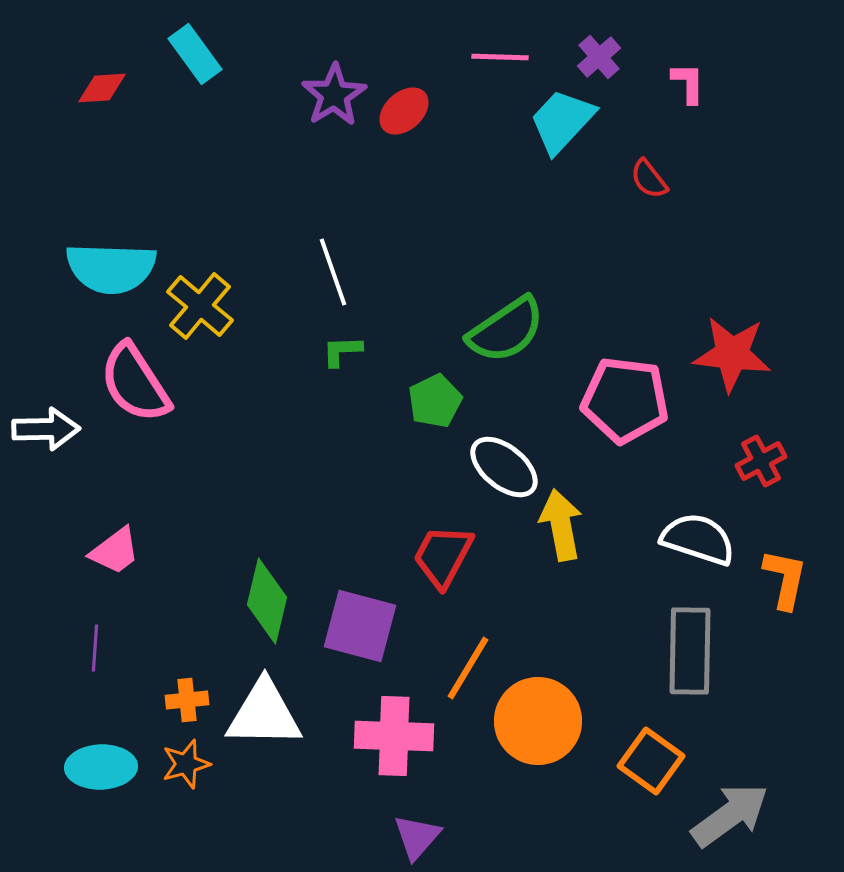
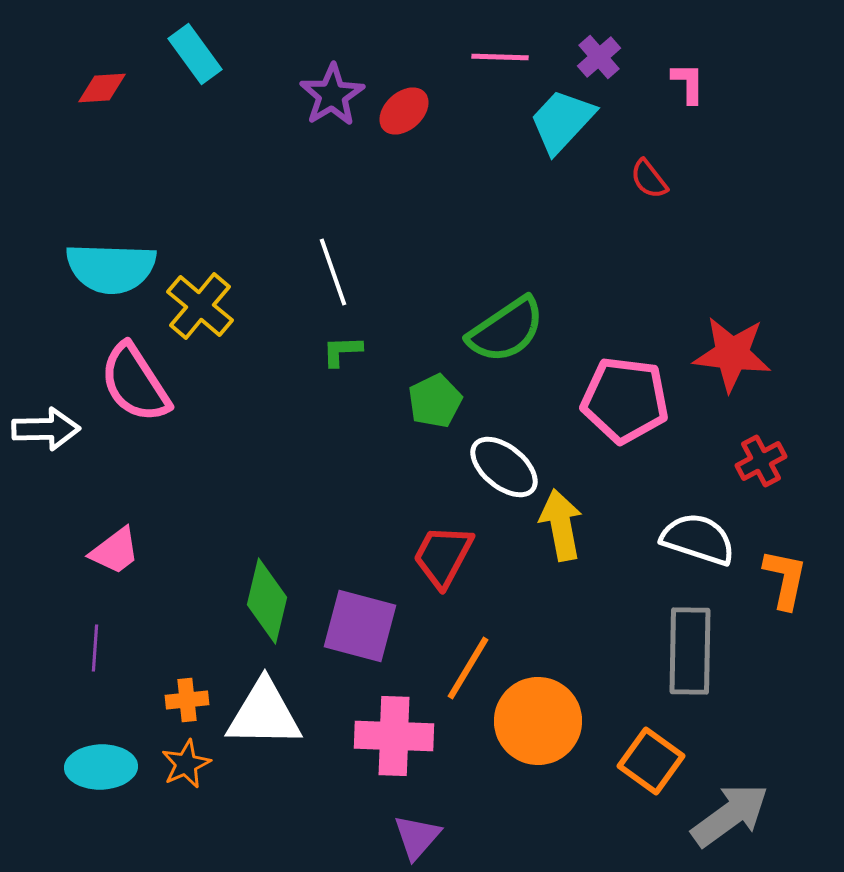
purple star: moved 2 px left
orange star: rotated 9 degrees counterclockwise
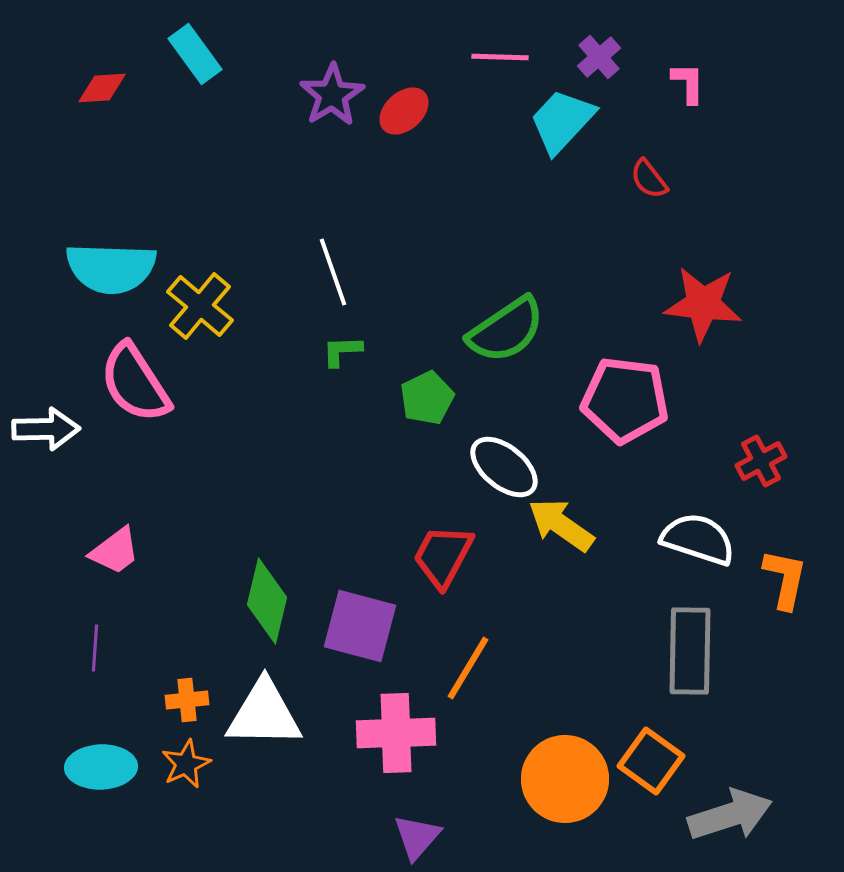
red star: moved 29 px left, 50 px up
green pentagon: moved 8 px left, 3 px up
yellow arrow: rotated 44 degrees counterclockwise
orange circle: moved 27 px right, 58 px down
pink cross: moved 2 px right, 3 px up; rotated 4 degrees counterclockwise
gray arrow: rotated 18 degrees clockwise
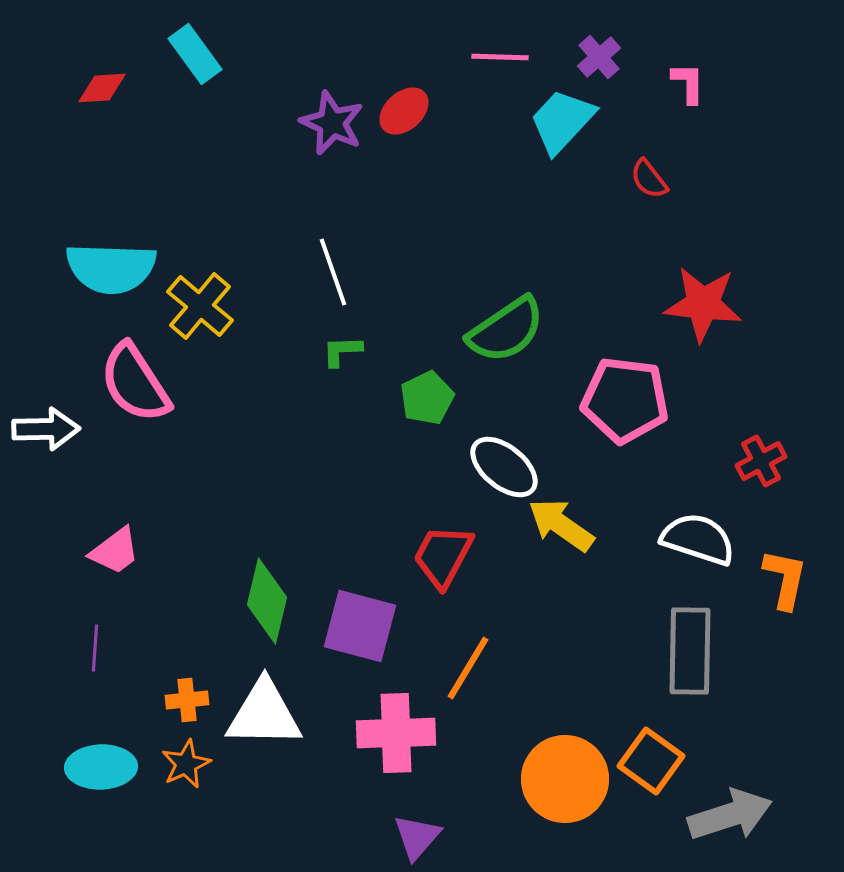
purple star: moved 28 px down; rotated 16 degrees counterclockwise
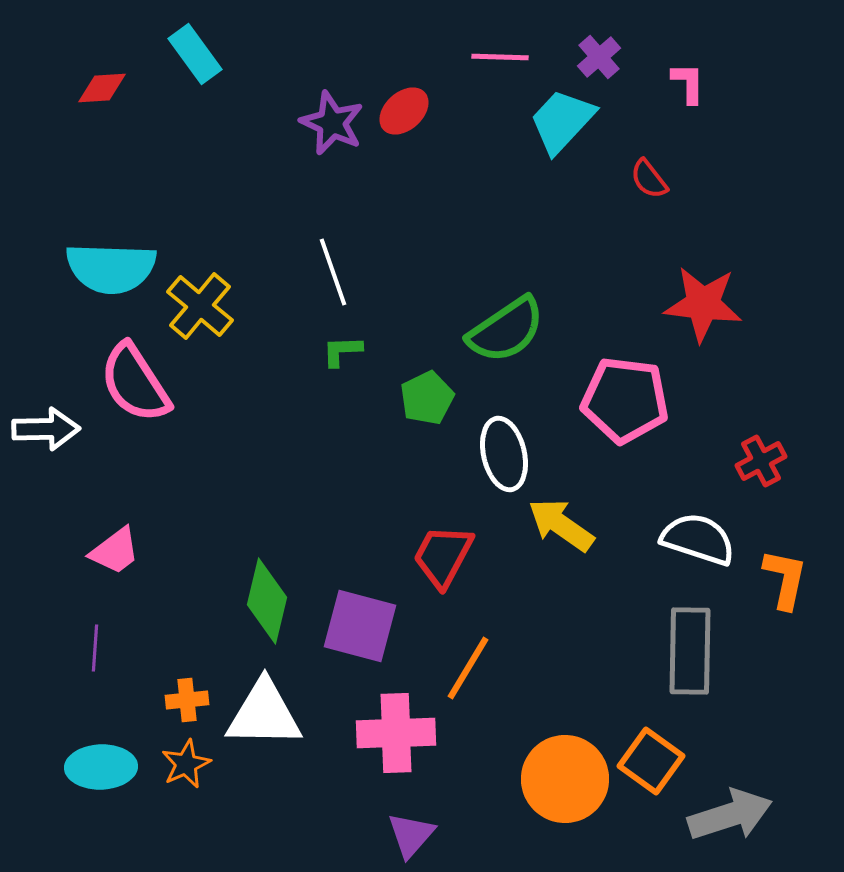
white ellipse: moved 13 px up; rotated 38 degrees clockwise
purple triangle: moved 6 px left, 2 px up
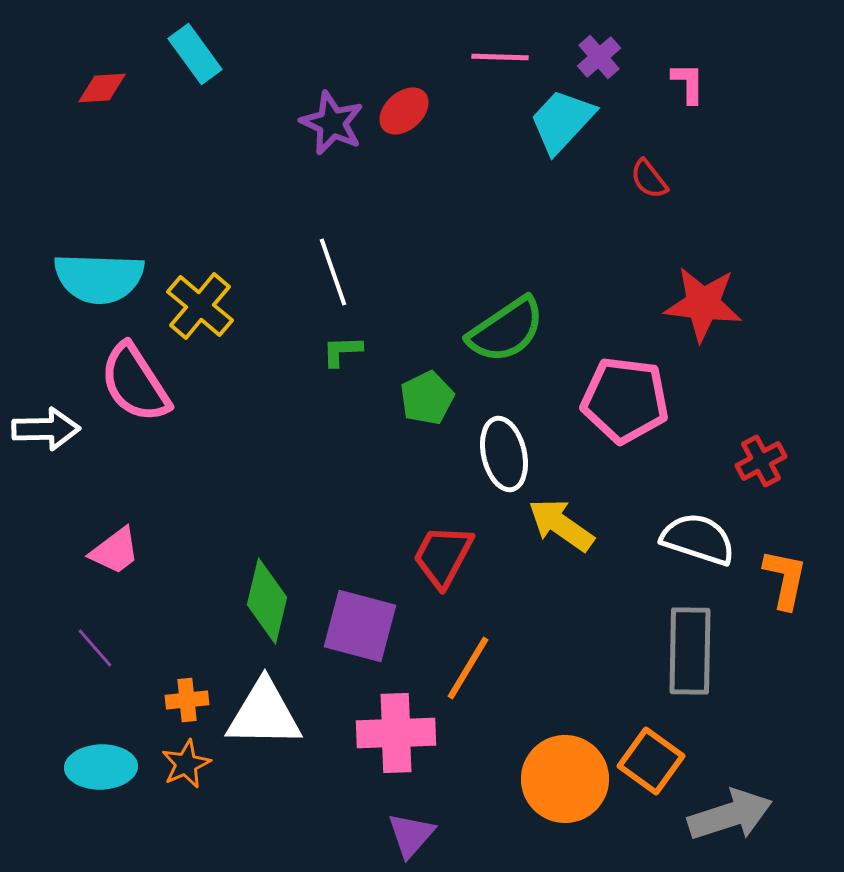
cyan semicircle: moved 12 px left, 10 px down
purple line: rotated 45 degrees counterclockwise
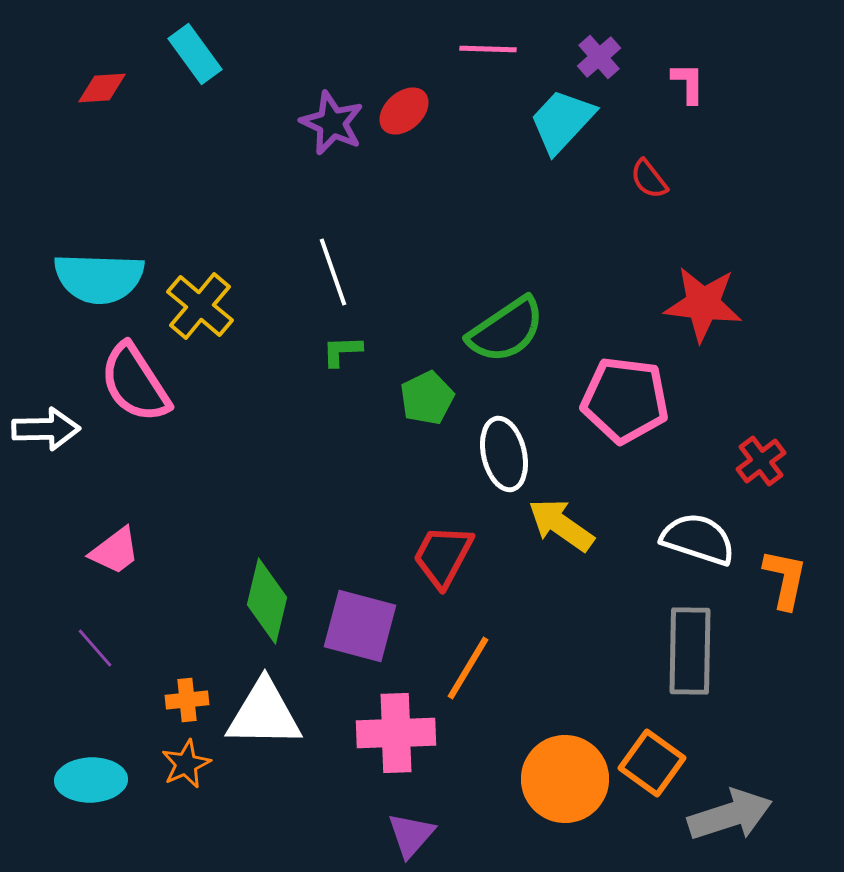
pink line: moved 12 px left, 8 px up
red cross: rotated 9 degrees counterclockwise
orange square: moved 1 px right, 2 px down
cyan ellipse: moved 10 px left, 13 px down
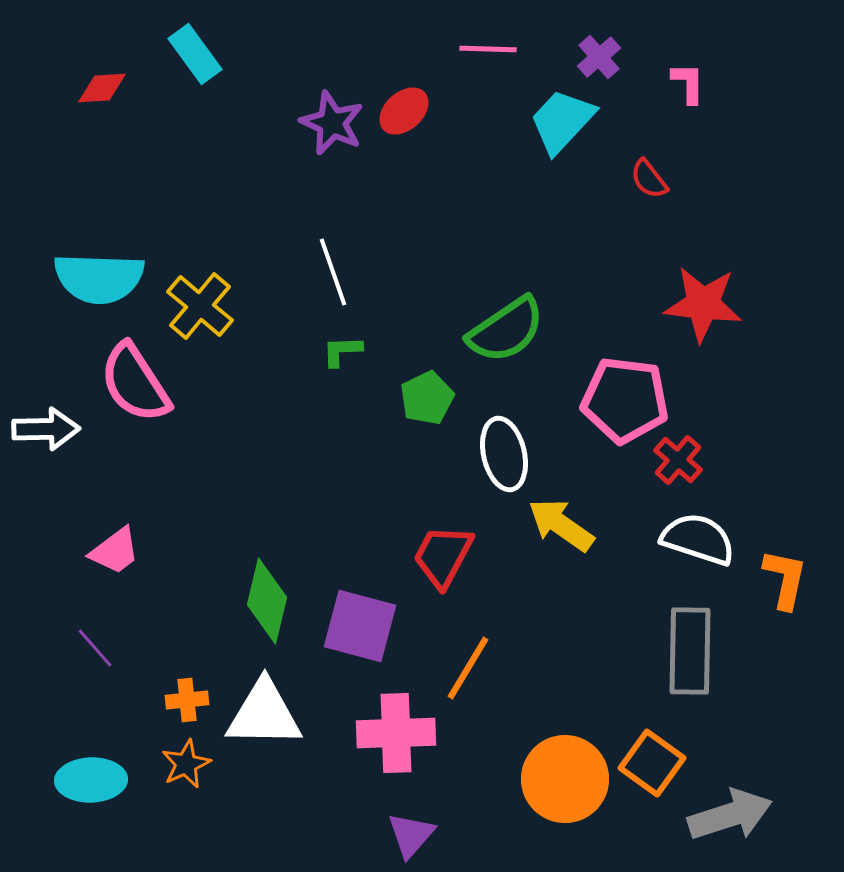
red cross: moved 83 px left, 1 px up; rotated 12 degrees counterclockwise
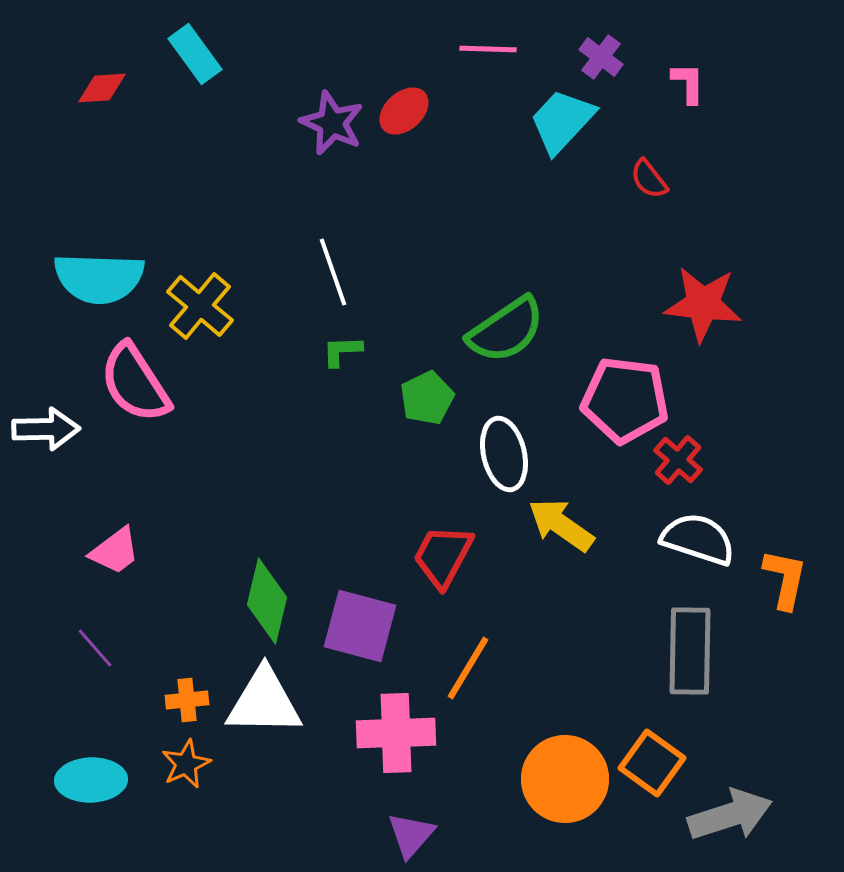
purple cross: moved 2 px right; rotated 12 degrees counterclockwise
white triangle: moved 12 px up
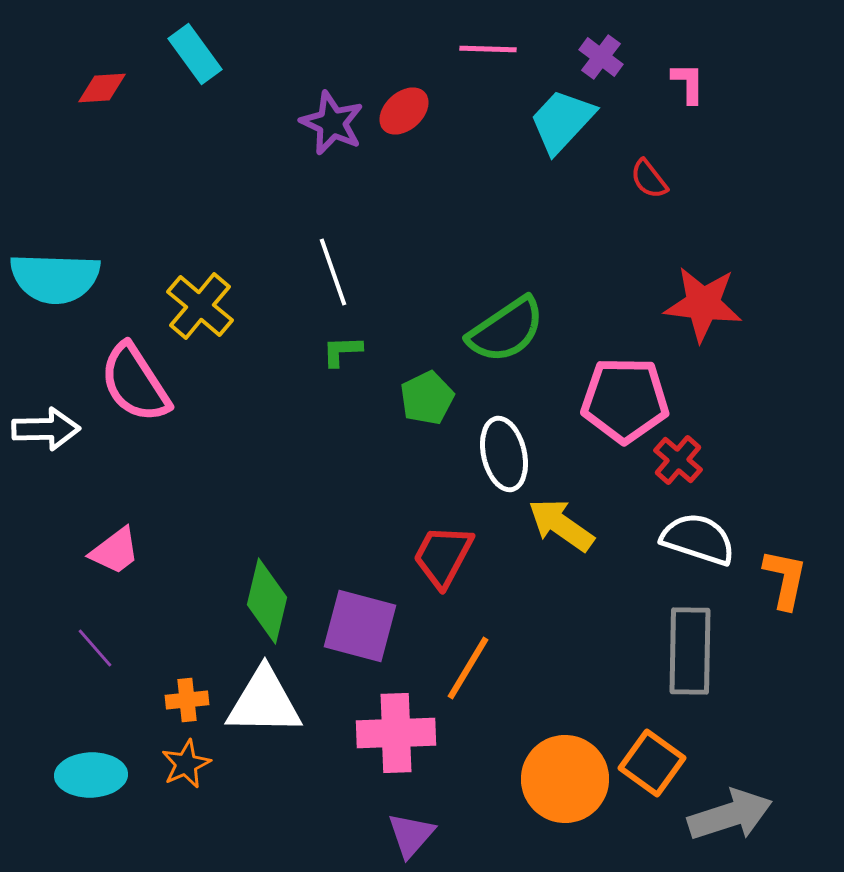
cyan semicircle: moved 44 px left
pink pentagon: rotated 6 degrees counterclockwise
cyan ellipse: moved 5 px up
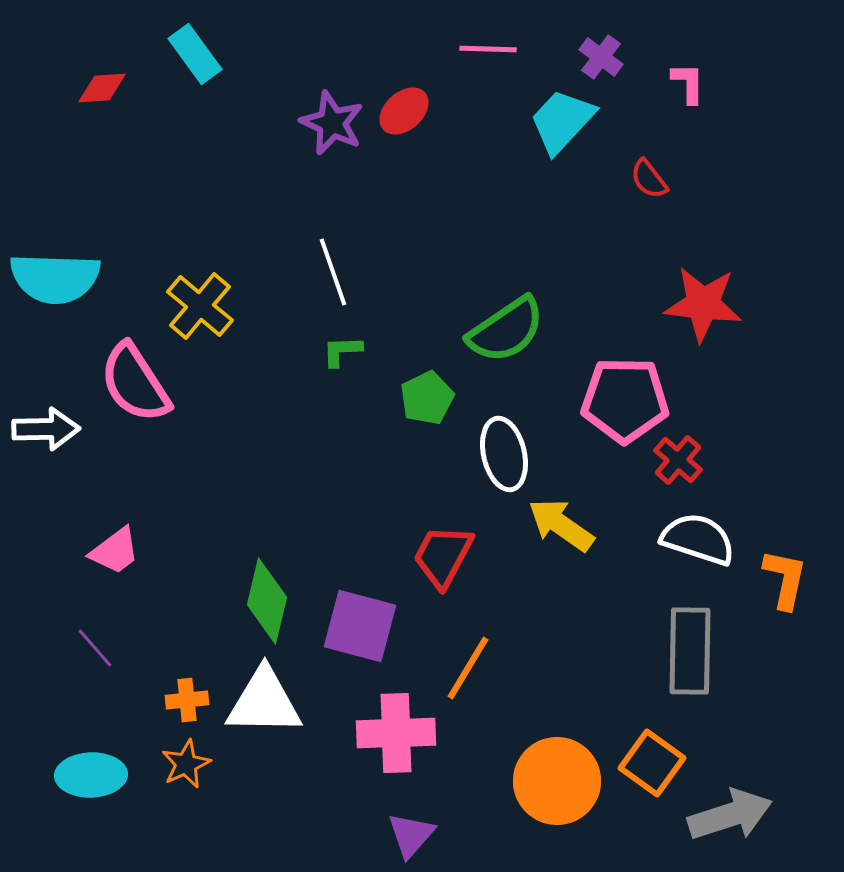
orange circle: moved 8 px left, 2 px down
